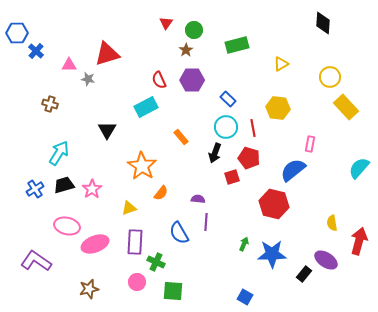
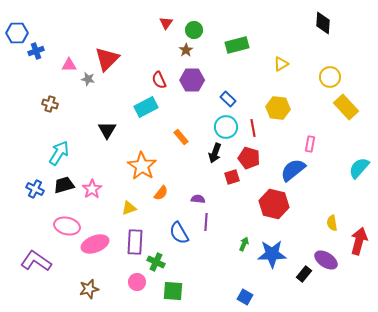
blue cross at (36, 51): rotated 28 degrees clockwise
red triangle at (107, 54): moved 5 px down; rotated 28 degrees counterclockwise
blue cross at (35, 189): rotated 30 degrees counterclockwise
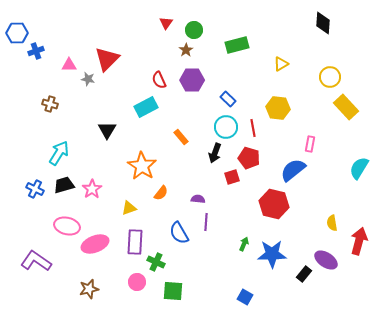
cyan semicircle at (359, 168): rotated 10 degrees counterclockwise
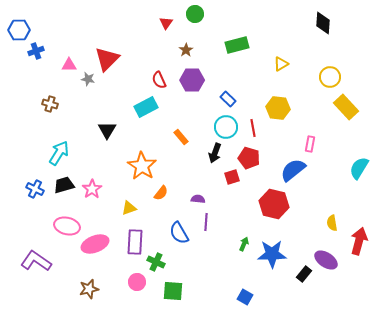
green circle at (194, 30): moved 1 px right, 16 px up
blue hexagon at (17, 33): moved 2 px right, 3 px up
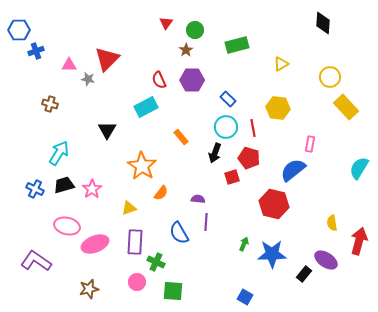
green circle at (195, 14): moved 16 px down
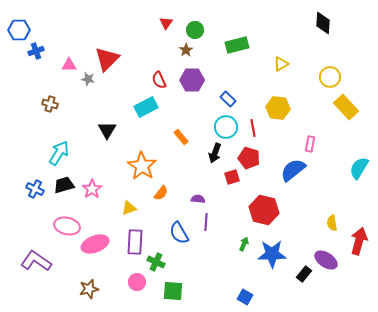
red hexagon at (274, 204): moved 10 px left, 6 px down
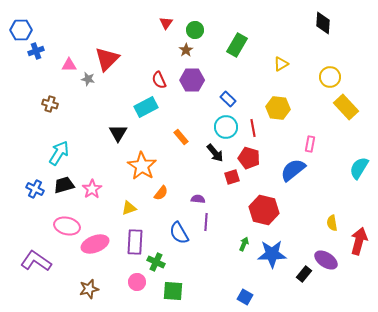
blue hexagon at (19, 30): moved 2 px right
green rectangle at (237, 45): rotated 45 degrees counterclockwise
black triangle at (107, 130): moved 11 px right, 3 px down
black arrow at (215, 153): rotated 60 degrees counterclockwise
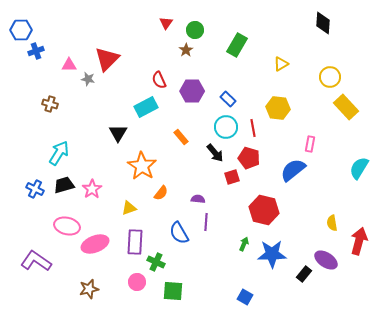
purple hexagon at (192, 80): moved 11 px down
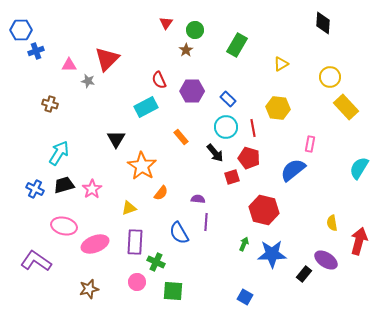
gray star at (88, 79): moved 2 px down
black triangle at (118, 133): moved 2 px left, 6 px down
pink ellipse at (67, 226): moved 3 px left
